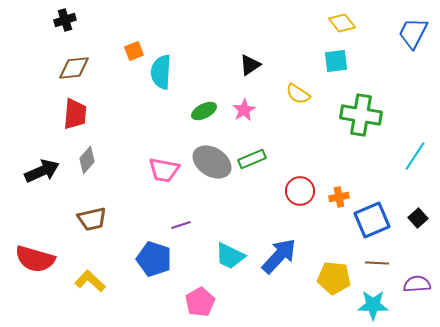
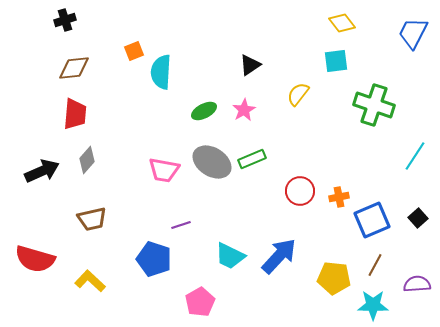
yellow semicircle: rotated 95 degrees clockwise
green cross: moved 13 px right, 10 px up; rotated 9 degrees clockwise
brown line: moved 2 px left, 2 px down; rotated 65 degrees counterclockwise
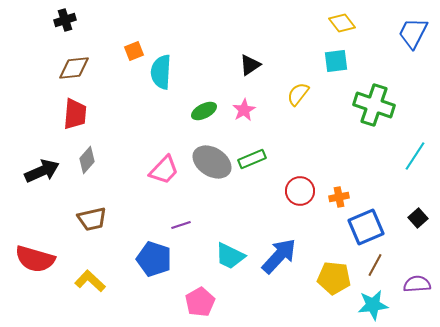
pink trapezoid: rotated 56 degrees counterclockwise
blue square: moved 6 px left, 7 px down
cyan star: rotated 8 degrees counterclockwise
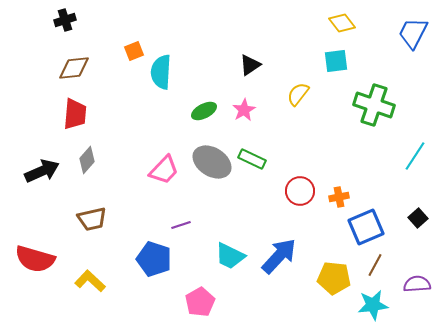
green rectangle: rotated 48 degrees clockwise
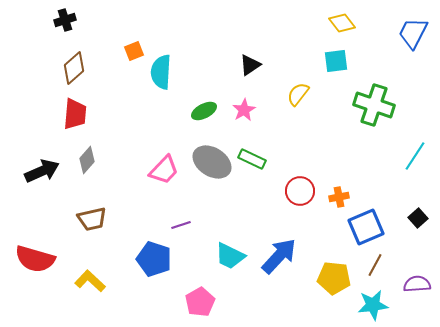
brown diamond: rotated 36 degrees counterclockwise
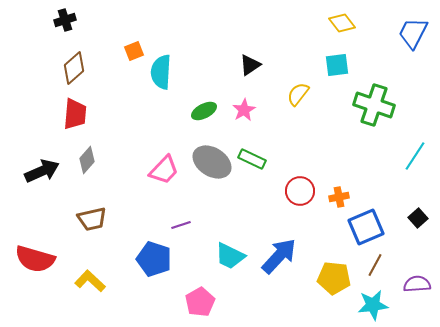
cyan square: moved 1 px right, 4 px down
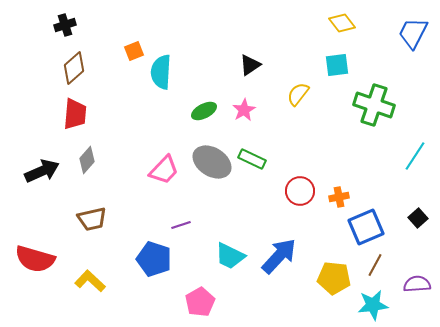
black cross: moved 5 px down
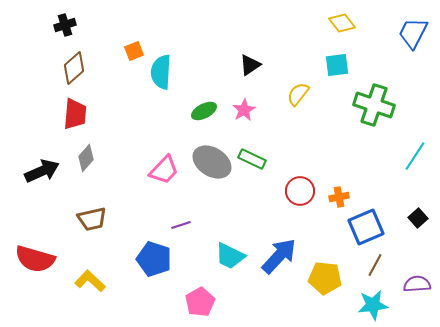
gray diamond: moved 1 px left, 2 px up
yellow pentagon: moved 9 px left
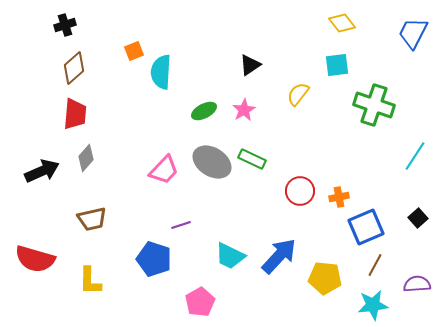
yellow L-shape: rotated 132 degrees counterclockwise
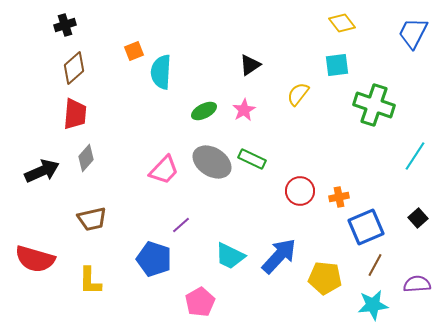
purple line: rotated 24 degrees counterclockwise
